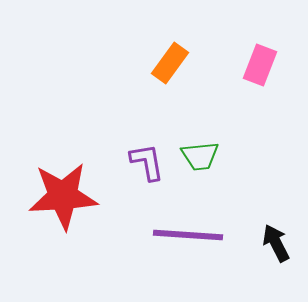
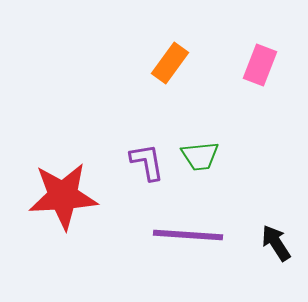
black arrow: rotated 6 degrees counterclockwise
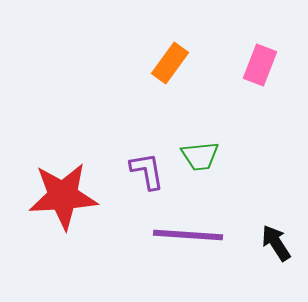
purple L-shape: moved 9 px down
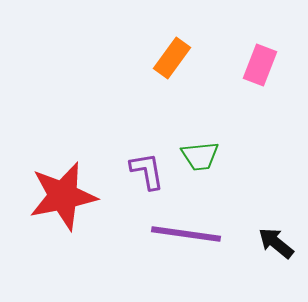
orange rectangle: moved 2 px right, 5 px up
red star: rotated 8 degrees counterclockwise
purple line: moved 2 px left, 1 px up; rotated 4 degrees clockwise
black arrow: rotated 18 degrees counterclockwise
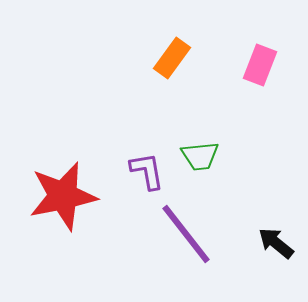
purple line: rotated 44 degrees clockwise
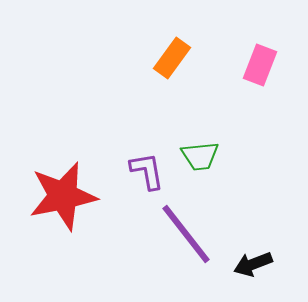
black arrow: moved 23 px left, 21 px down; rotated 60 degrees counterclockwise
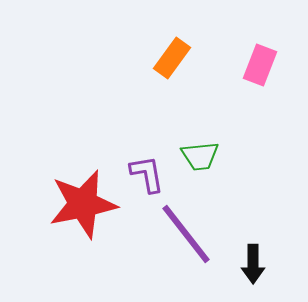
purple L-shape: moved 3 px down
red star: moved 20 px right, 8 px down
black arrow: rotated 69 degrees counterclockwise
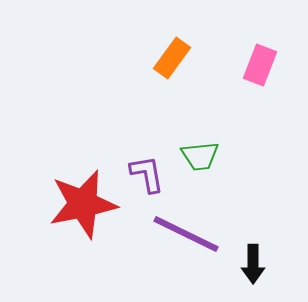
purple line: rotated 26 degrees counterclockwise
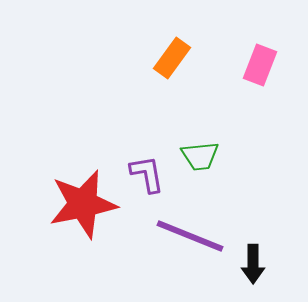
purple line: moved 4 px right, 2 px down; rotated 4 degrees counterclockwise
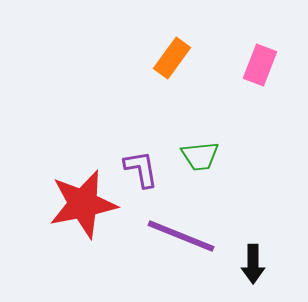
purple L-shape: moved 6 px left, 5 px up
purple line: moved 9 px left
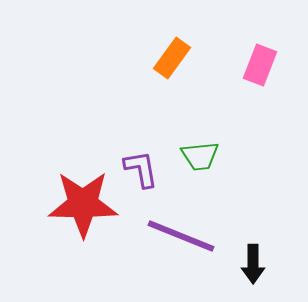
red star: rotated 12 degrees clockwise
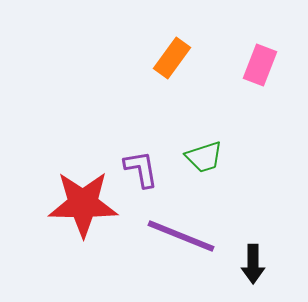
green trapezoid: moved 4 px right, 1 px down; rotated 12 degrees counterclockwise
